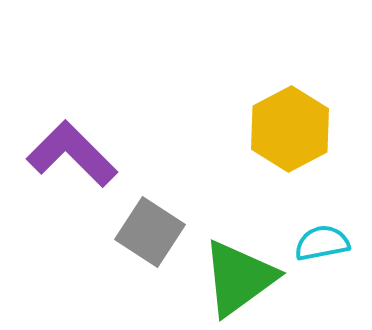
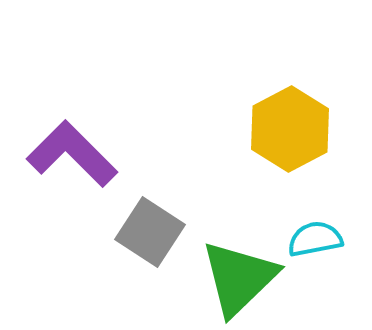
cyan semicircle: moved 7 px left, 4 px up
green triangle: rotated 8 degrees counterclockwise
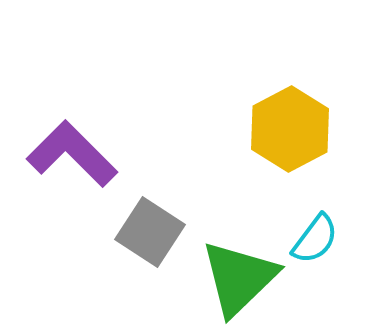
cyan semicircle: rotated 138 degrees clockwise
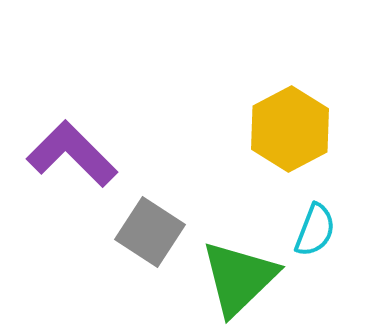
cyan semicircle: moved 9 px up; rotated 16 degrees counterclockwise
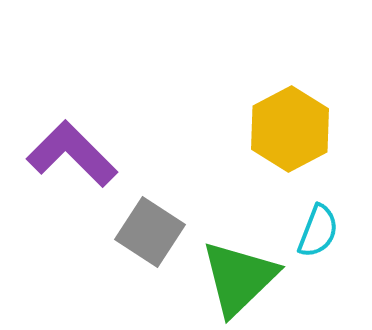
cyan semicircle: moved 3 px right, 1 px down
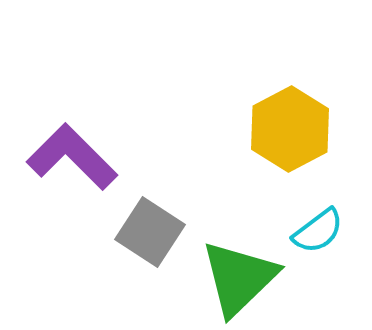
purple L-shape: moved 3 px down
cyan semicircle: rotated 32 degrees clockwise
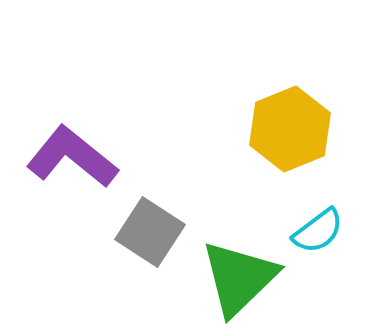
yellow hexagon: rotated 6 degrees clockwise
purple L-shape: rotated 6 degrees counterclockwise
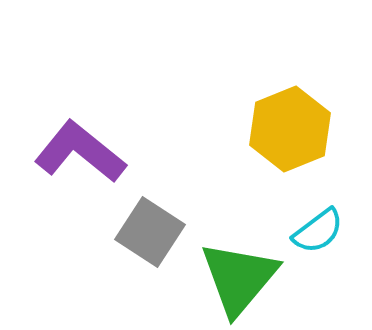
purple L-shape: moved 8 px right, 5 px up
green triangle: rotated 6 degrees counterclockwise
